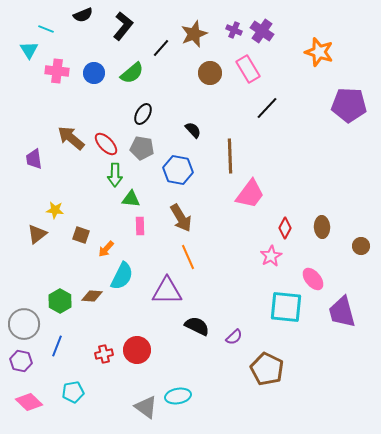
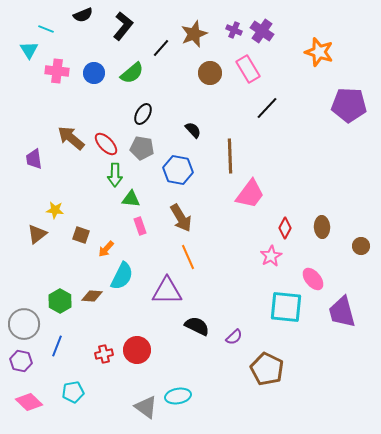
pink rectangle at (140, 226): rotated 18 degrees counterclockwise
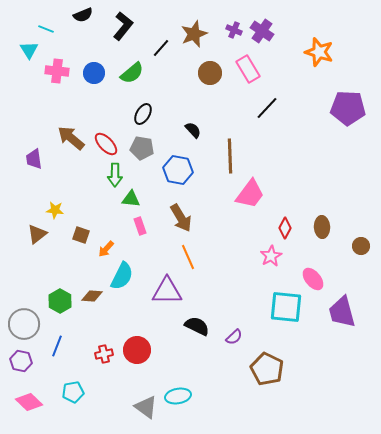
purple pentagon at (349, 105): moved 1 px left, 3 px down
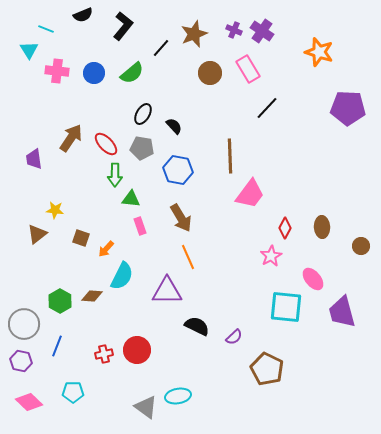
black semicircle at (193, 130): moved 19 px left, 4 px up
brown arrow at (71, 138): rotated 84 degrees clockwise
brown square at (81, 235): moved 3 px down
cyan pentagon at (73, 392): rotated 10 degrees clockwise
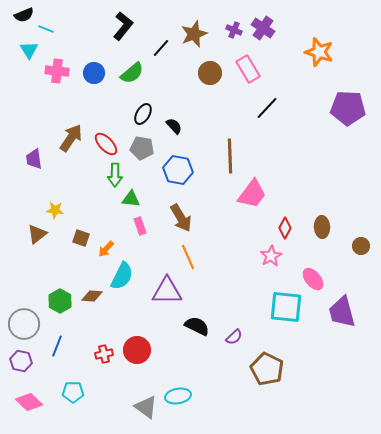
black semicircle at (83, 15): moved 59 px left
purple cross at (262, 31): moved 1 px right, 3 px up
pink trapezoid at (250, 194): moved 2 px right
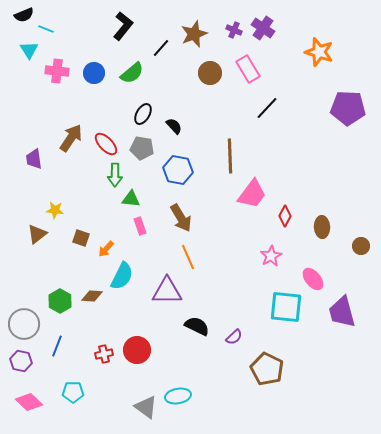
red diamond at (285, 228): moved 12 px up
